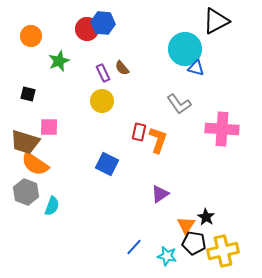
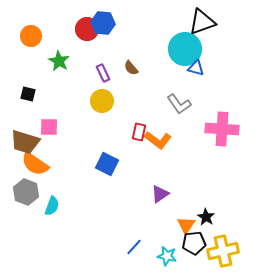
black triangle: moved 14 px left, 1 px down; rotated 8 degrees clockwise
green star: rotated 20 degrees counterclockwise
brown semicircle: moved 9 px right
orange L-shape: rotated 108 degrees clockwise
black pentagon: rotated 15 degrees counterclockwise
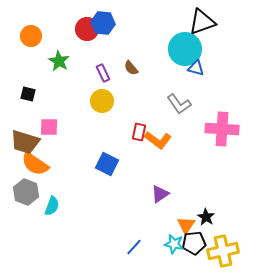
cyan star: moved 7 px right, 12 px up
